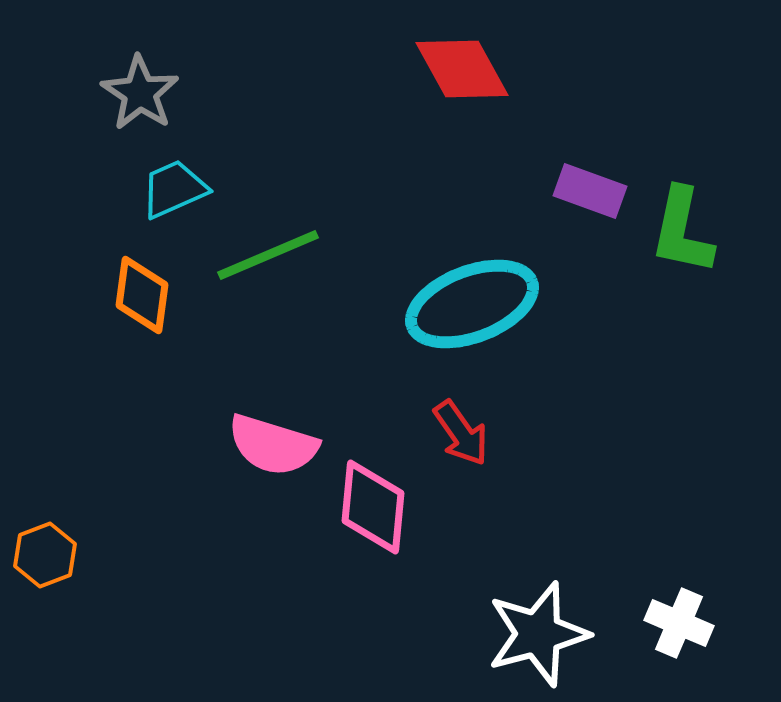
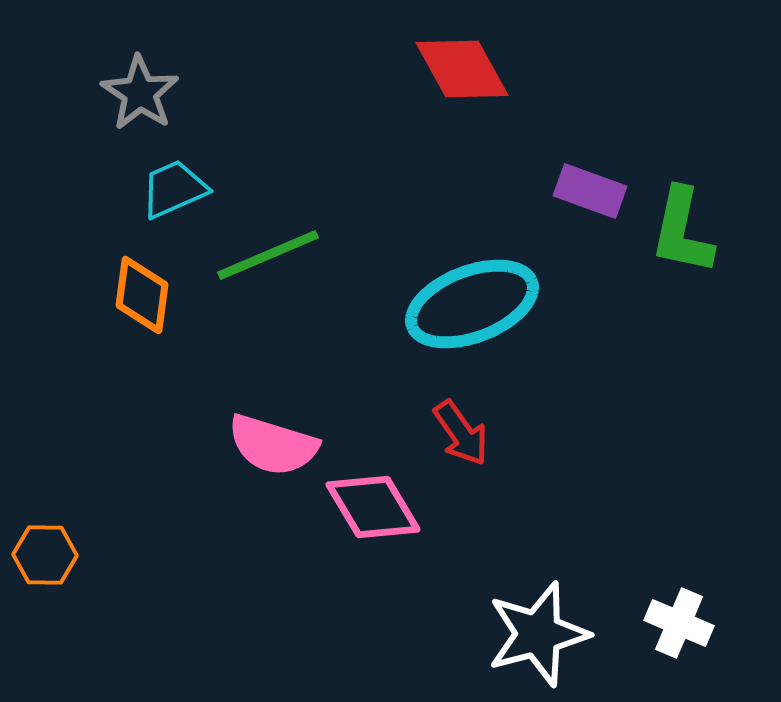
pink diamond: rotated 36 degrees counterclockwise
orange hexagon: rotated 22 degrees clockwise
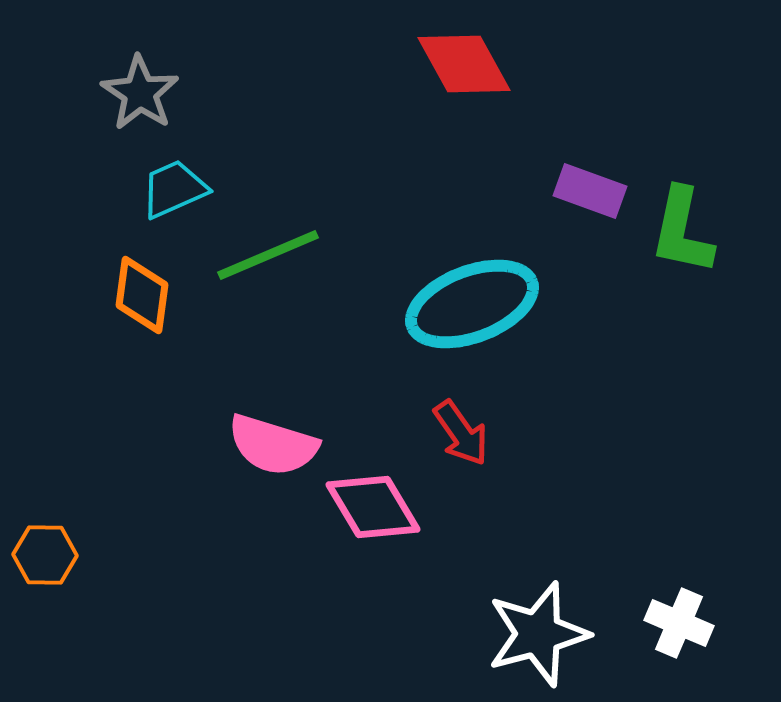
red diamond: moved 2 px right, 5 px up
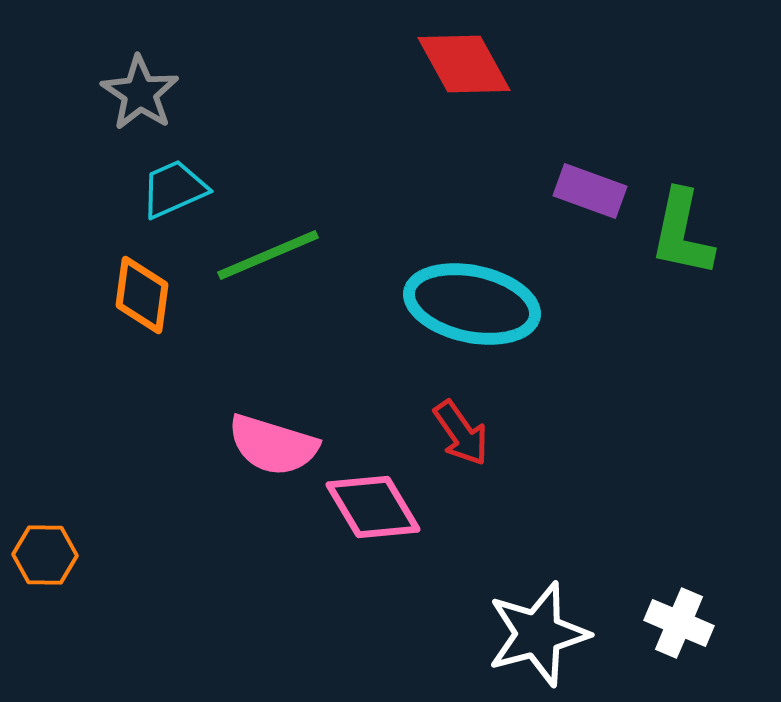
green L-shape: moved 2 px down
cyan ellipse: rotated 33 degrees clockwise
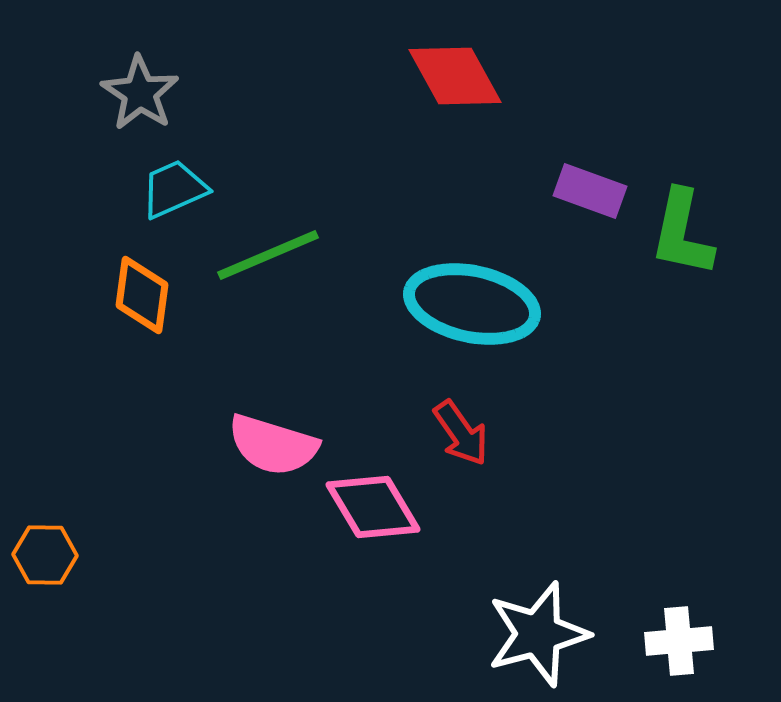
red diamond: moved 9 px left, 12 px down
white cross: moved 18 px down; rotated 28 degrees counterclockwise
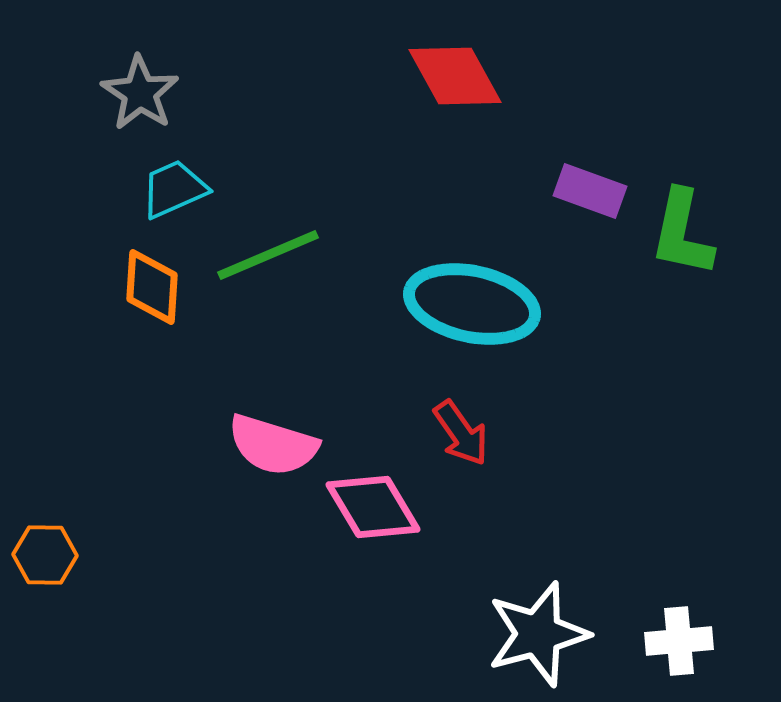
orange diamond: moved 10 px right, 8 px up; rotated 4 degrees counterclockwise
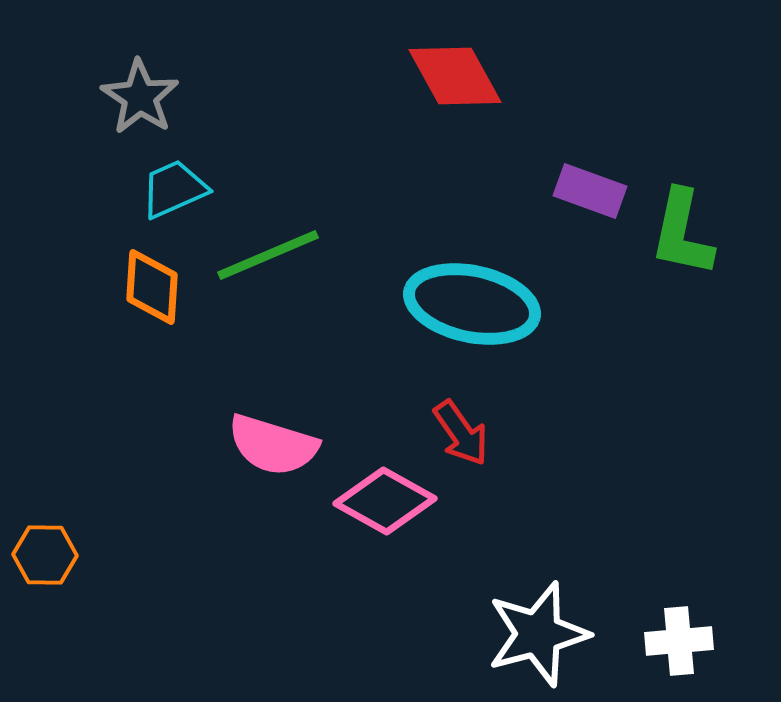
gray star: moved 4 px down
pink diamond: moved 12 px right, 6 px up; rotated 30 degrees counterclockwise
